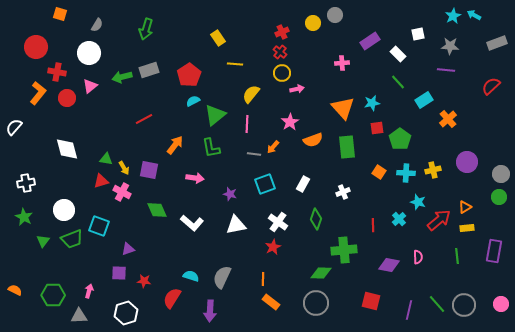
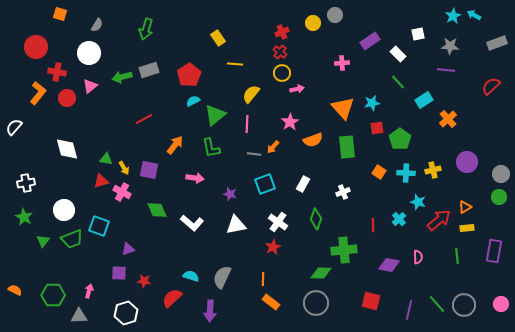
red semicircle at (172, 298): rotated 15 degrees clockwise
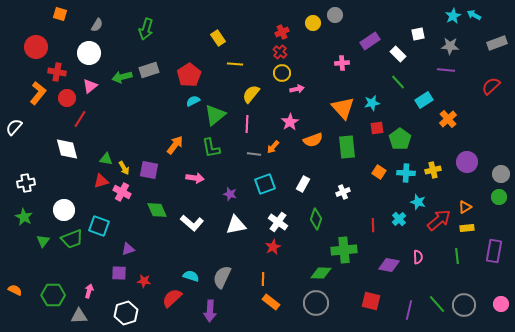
red line at (144, 119): moved 64 px left; rotated 30 degrees counterclockwise
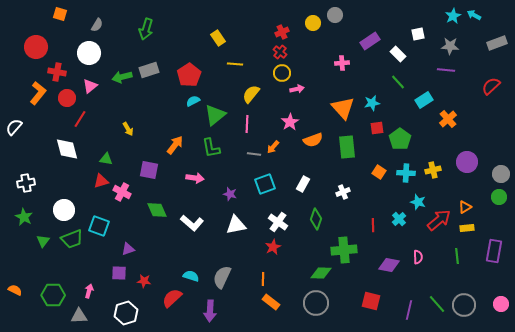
yellow arrow at (124, 168): moved 4 px right, 39 px up
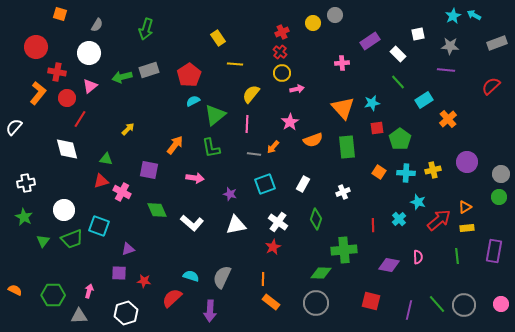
yellow arrow at (128, 129): rotated 104 degrees counterclockwise
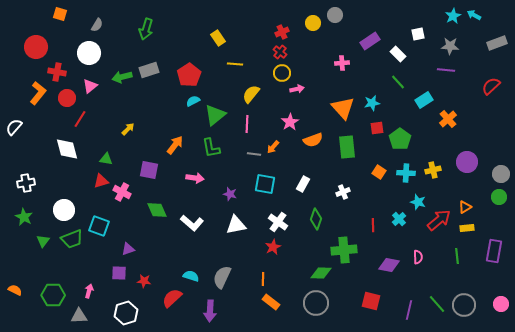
cyan square at (265, 184): rotated 30 degrees clockwise
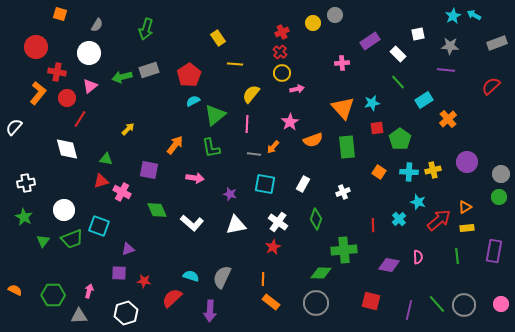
cyan cross at (406, 173): moved 3 px right, 1 px up
